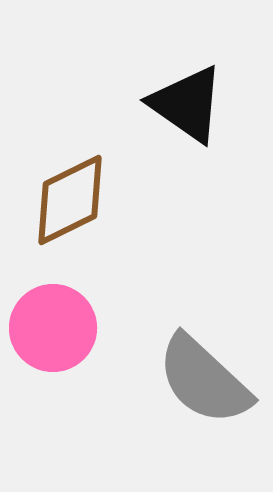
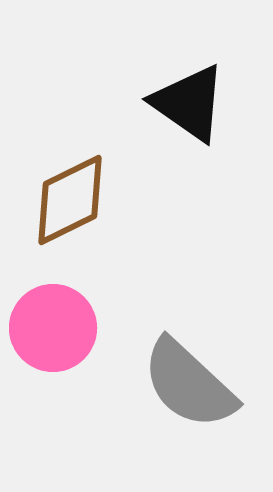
black triangle: moved 2 px right, 1 px up
gray semicircle: moved 15 px left, 4 px down
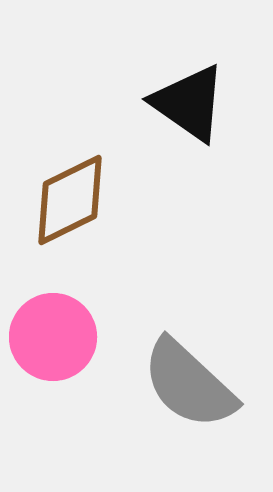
pink circle: moved 9 px down
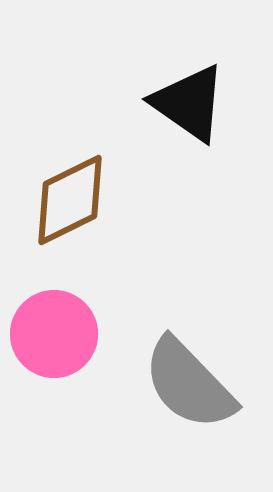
pink circle: moved 1 px right, 3 px up
gray semicircle: rotated 3 degrees clockwise
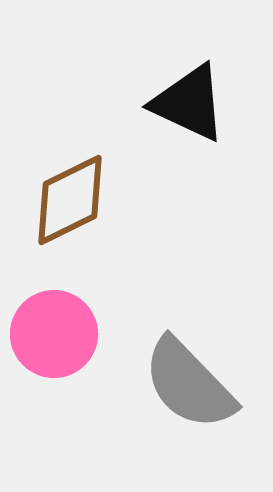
black triangle: rotated 10 degrees counterclockwise
